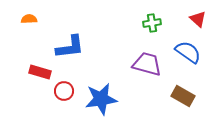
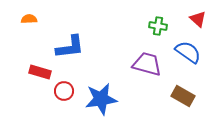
green cross: moved 6 px right, 3 px down; rotated 18 degrees clockwise
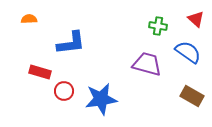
red triangle: moved 2 px left
blue L-shape: moved 1 px right, 4 px up
brown rectangle: moved 9 px right
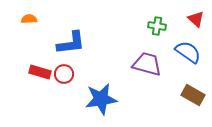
green cross: moved 1 px left
red circle: moved 17 px up
brown rectangle: moved 1 px right, 1 px up
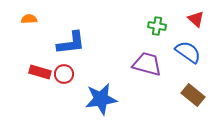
brown rectangle: rotated 10 degrees clockwise
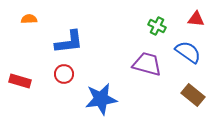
red triangle: rotated 36 degrees counterclockwise
green cross: rotated 18 degrees clockwise
blue L-shape: moved 2 px left, 1 px up
red rectangle: moved 20 px left, 9 px down
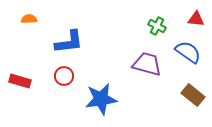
red circle: moved 2 px down
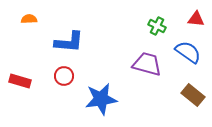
blue L-shape: rotated 12 degrees clockwise
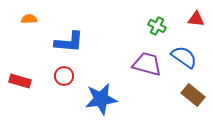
blue semicircle: moved 4 px left, 5 px down
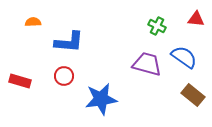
orange semicircle: moved 4 px right, 3 px down
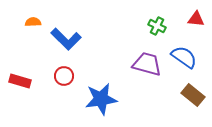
blue L-shape: moved 3 px left, 3 px up; rotated 40 degrees clockwise
